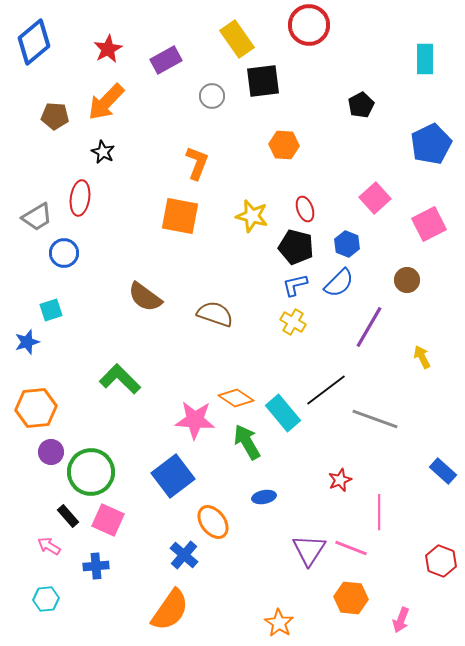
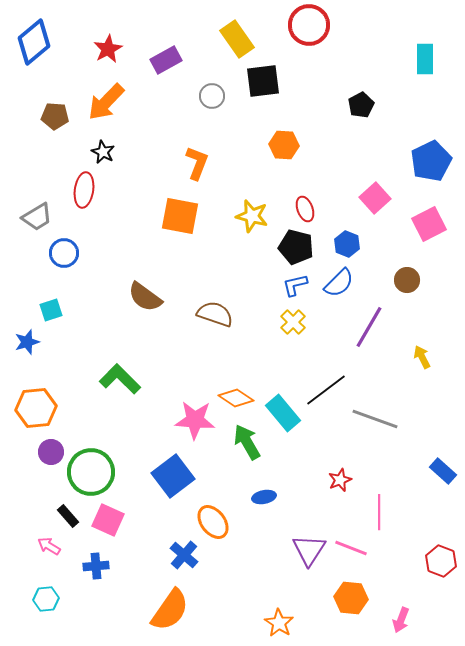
blue pentagon at (431, 144): moved 17 px down
red ellipse at (80, 198): moved 4 px right, 8 px up
yellow cross at (293, 322): rotated 15 degrees clockwise
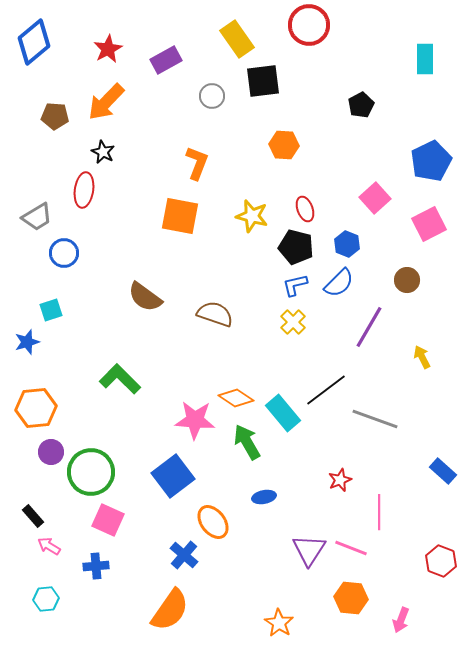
black rectangle at (68, 516): moved 35 px left
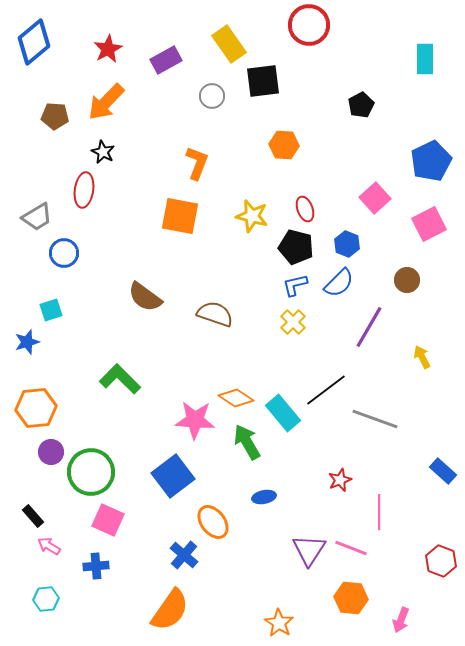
yellow rectangle at (237, 39): moved 8 px left, 5 px down
